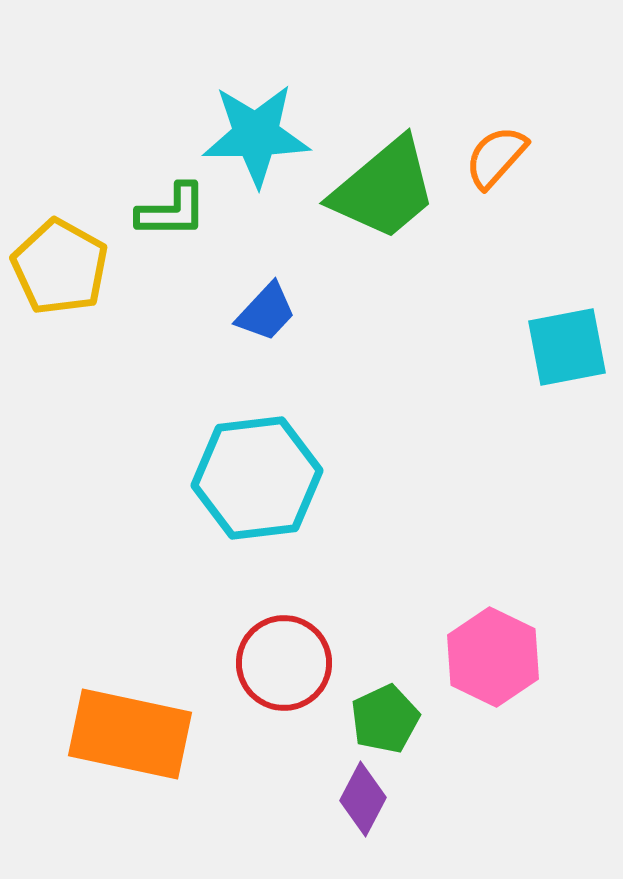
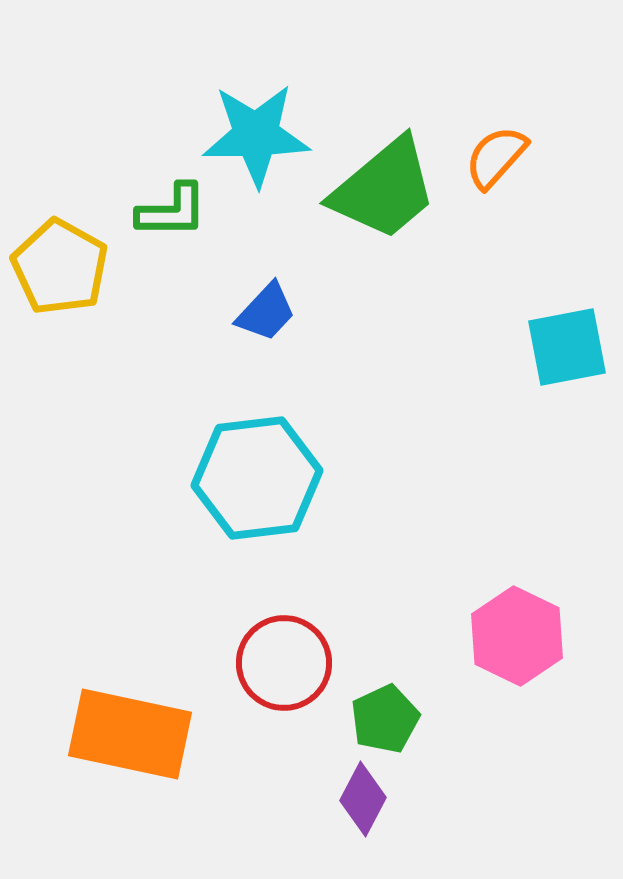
pink hexagon: moved 24 px right, 21 px up
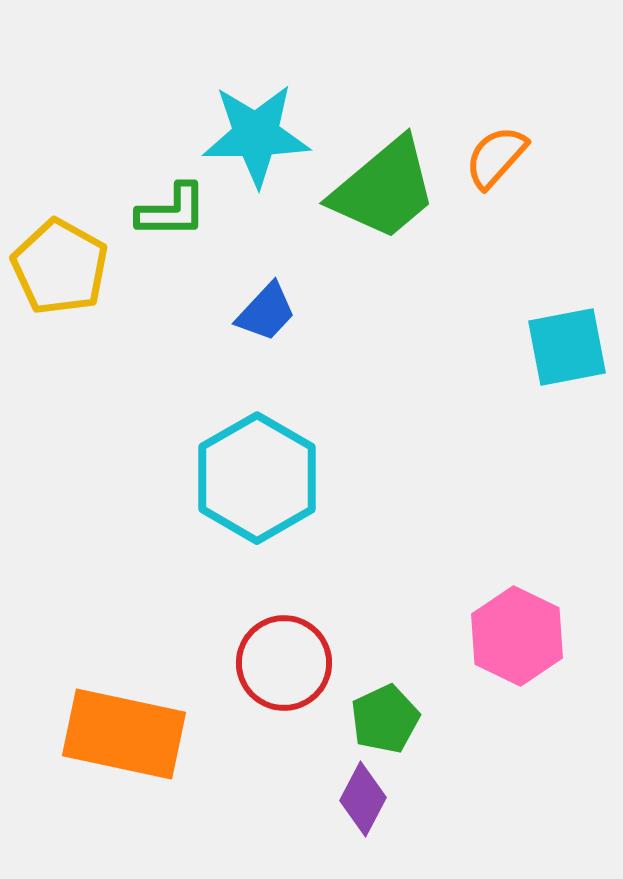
cyan hexagon: rotated 23 degrees counterclockwise
orange rectangle: moved 6 px left
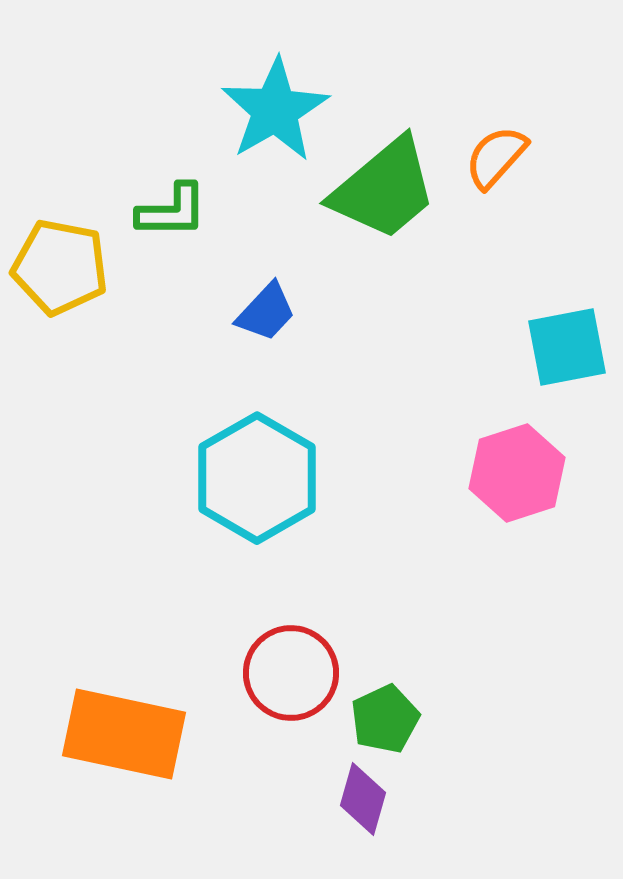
cyan star: moved 19 px right, 25 px up; rotated 29 degrees counterclockwise
yellow pentagon: rotated 18 degrees counterclockwise
pink hexagon: moved 163 px up; rotated 16 degrees clockwise
red circle: moved 7 px right, 10 px down
purple diamond: rotated 12 degrees counterclockwise
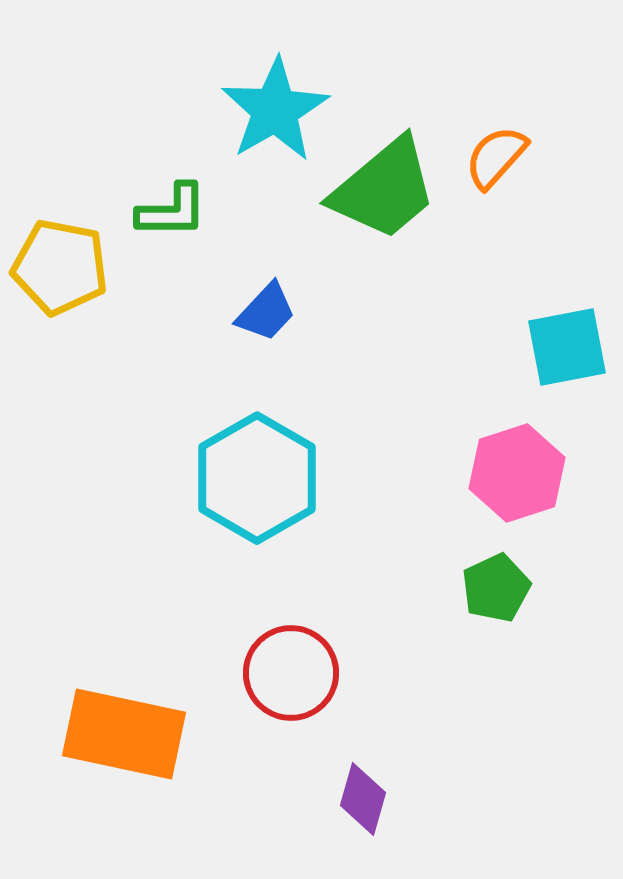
green pentagon: moved 111 px right, 131 px up
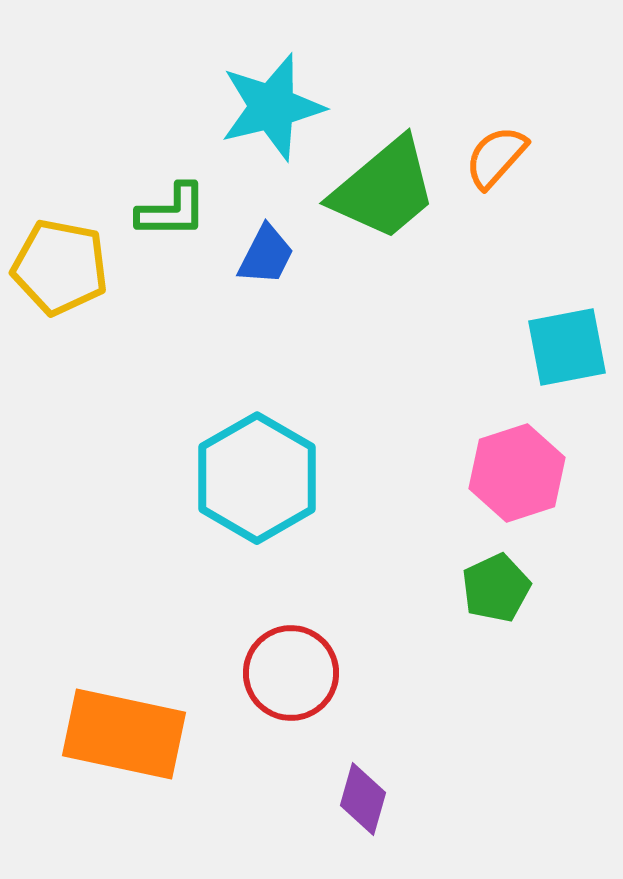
cyan star: moved 3 px left, 3 px up; rotated 16 degrees clockwise
blue trapezoid: moved 57 px up; rotated 16 degrees counterclockwise
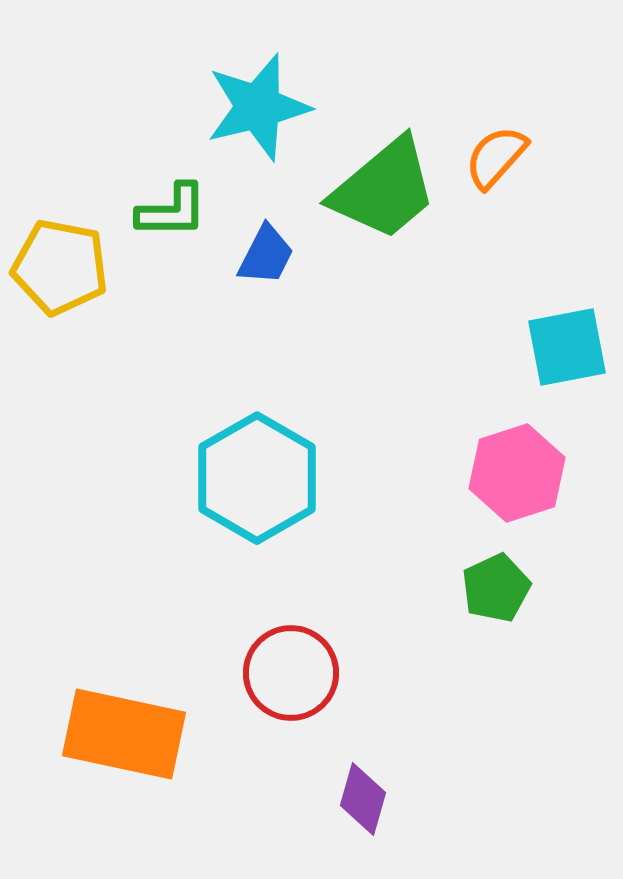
cyan star: moved 14 px left
